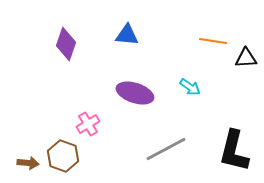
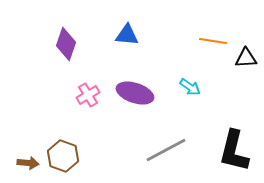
pink cross: moved 29 px up
gray line: moved 1 px down
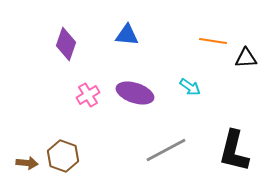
brown arrow: moved 1 px left
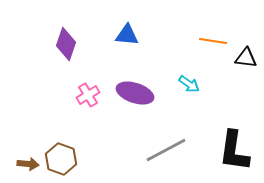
black triangle: rotated 10 degrees clockwise
cyan arrow: moved 1 px left, 3 px up
black L-shape: rotated 6 degrees counterclockwise
brown hexagon: moved 2 px left, 3 px down
brown arrow: moved 1 px right, 1 px down
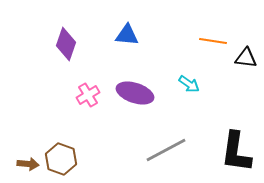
black L-shape: moved 2 px right, 1 px down
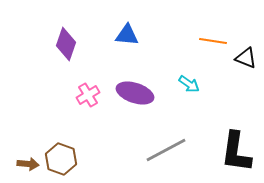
black triangle: rotated 15 degrees clockwise
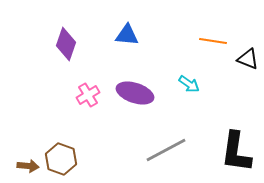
black triangle: moved 2 px right, 1 px down
brown arrow: moved 2 px down
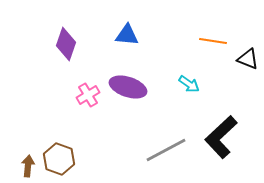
purple ellipse: moved 7 px left, 6 px up
black L-shape: moved 15 px left, 15 px up; rotated 39 degrees clockwise
brown hexagon: moved 2 px left
brown arrow: rotated 90 degrees counterclockwise
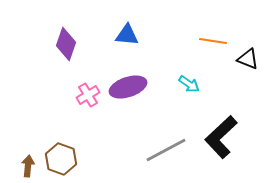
purple ellipse: rotated 36 degrees counterclockwise
brown hexagon: moved 2 px right
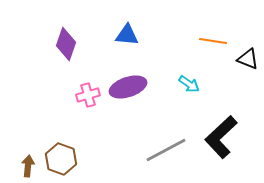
pink cross: rotated 15 degrees clockwise
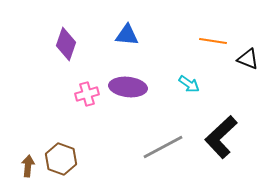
purple ellipse: rotated 24 degrees clockwise
pink cross: moved 1 px left, 1 px up
gray line: moved 3 px left, 3 px up
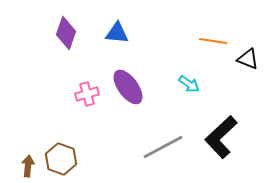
blue triangle: moved 10 px left, 2 px up
purple diamond: moved 11 px up
purple ellipse: rotated 48 degrees clockwise
